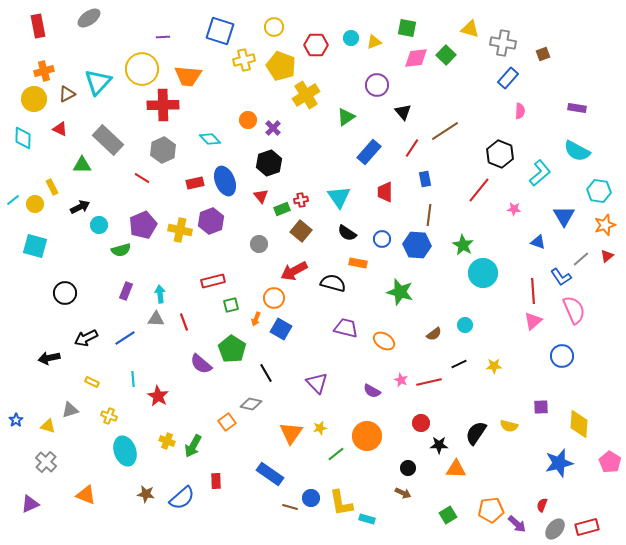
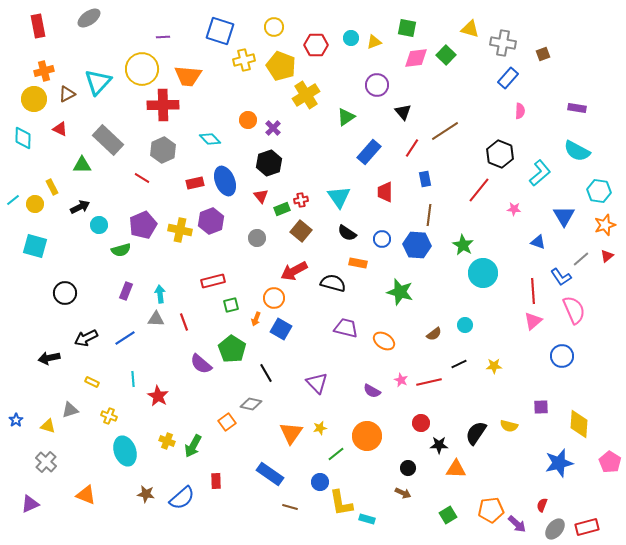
gray circle at (259, 244): moved 2 px left, 6 px up
blue circle at (311, 498): moved 9 px right, 16 px up
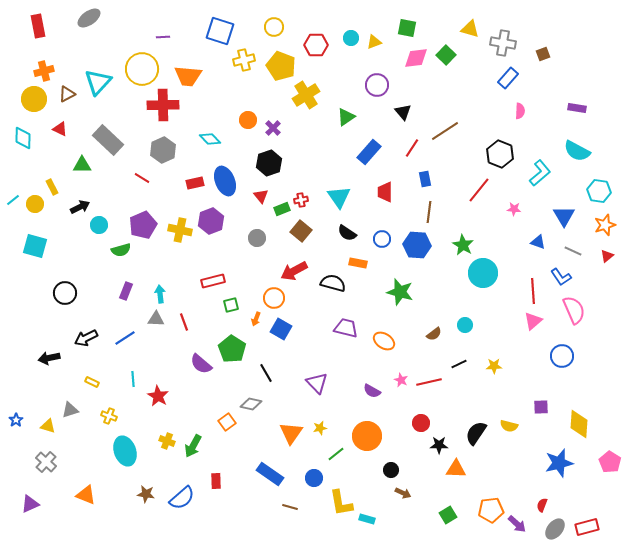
brown line at (429, 215): moved 3 px up
gray line at (581, 259): moved 8 px left, 8 px up; rotated 66 degrees clockwise
black circle at (408, 468): moved 17 px left, 2 px down
blue circle at (320, 482): moved 6 px left, 4 px up
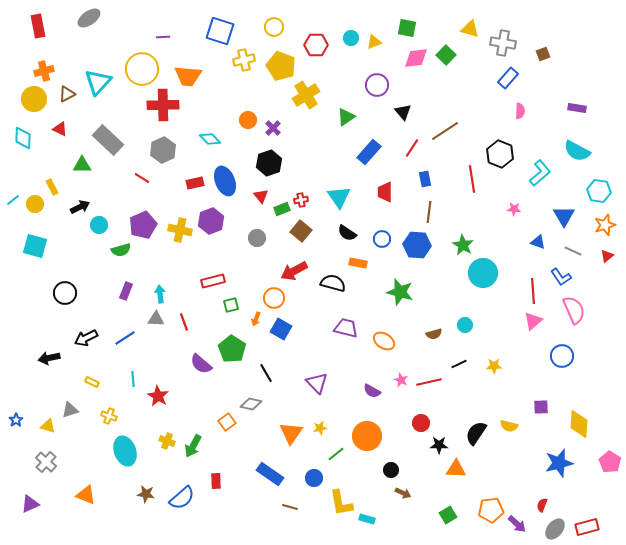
red line at (479, 190): moved 7 px left, 11 px up; rotated 48 degrees counterclockwise
brown semicircle at (434, 334): rotated 21 degrees clockwise
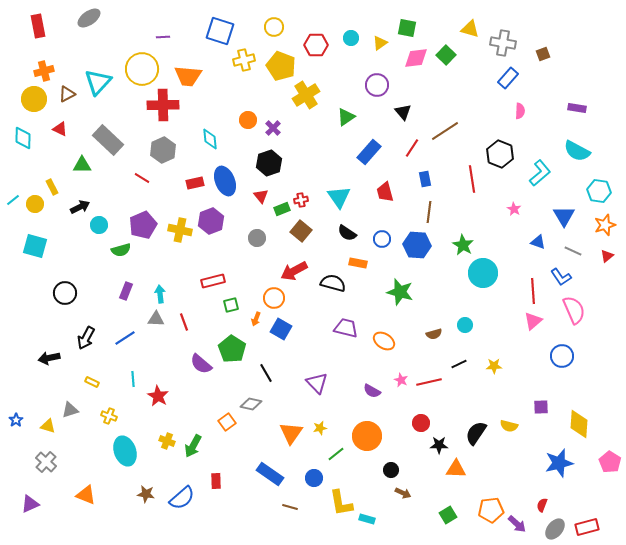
yellow triangle at (374, 42): moved 6 px right, 1 px down; rotated 14 degrees counterclockwise
cyan diamond at (210, 139): rotated 40 degrees clockwise
red trapezoid at (385, 192): rotated 15 degrees counterclockwise
pink star at (514, 209): rotated 24 degrees clockwise
black arrow at (86, 338): rotated 35 degrees counterclockwise
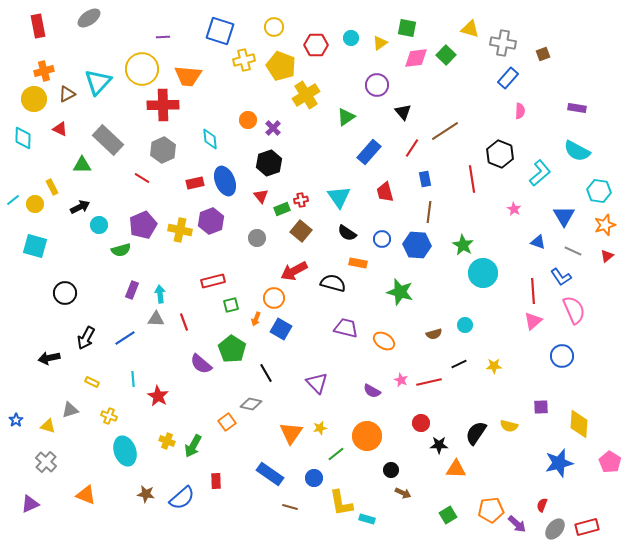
purple rectangle at (126, 291): moved 6 px right, 1 px up
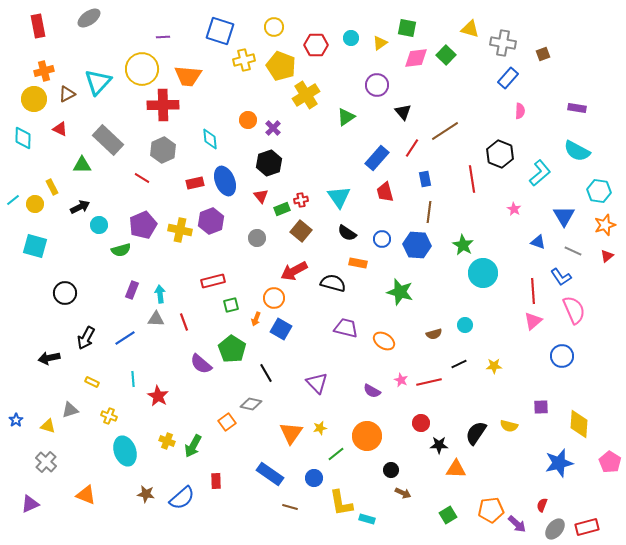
blue rectangle at (369, 152): moved 8 px right, 6 px down
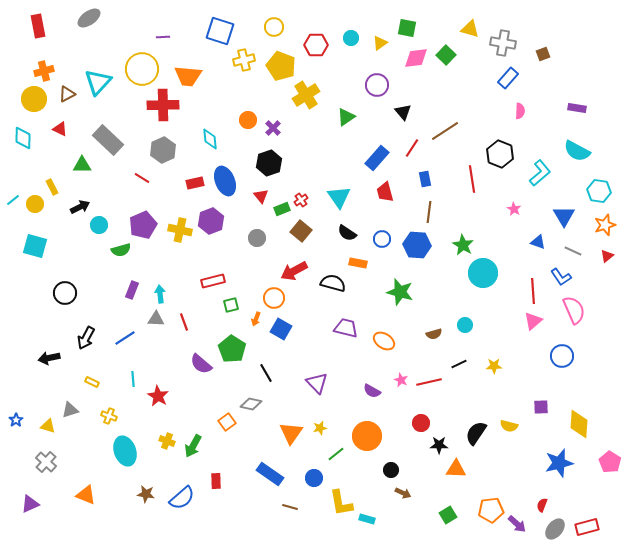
red cross at (301, 200): rotated 24 degrees counterclockwise
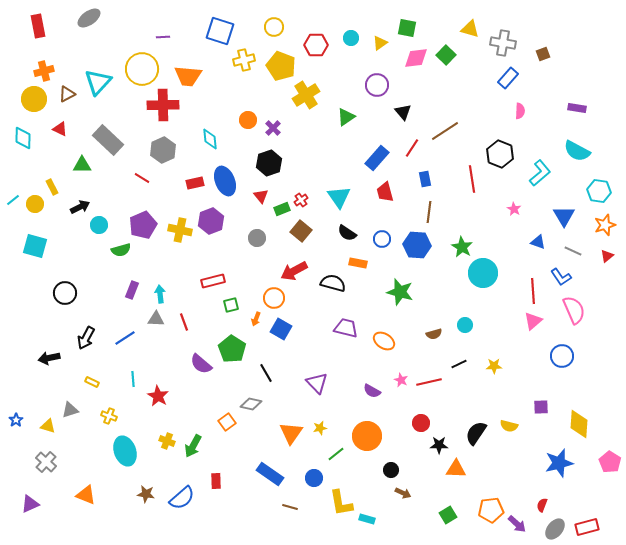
green star at (463, 245): moved 1 px left, 2 px down
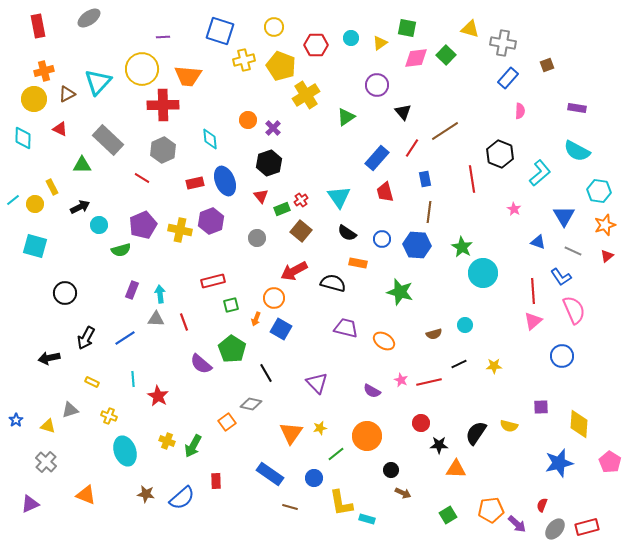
brown square at (543, 54): moved 4 px right, 11 px down
